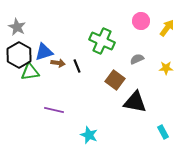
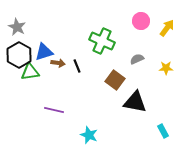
cyan rectangle: moved 1 px up
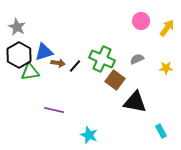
green cross: moved 18 px down
black line: moved 2 px left; rotated 64 degrees clockwise
cyan rectangle: moved 2 px left
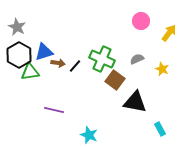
yellow arrow: moved 2 px right, 5 px down
yellow star: moved 4 px left, 1 px down; rotated 24 degrees clockwise
cyan rectangle: moved 1 px left, 2 px up
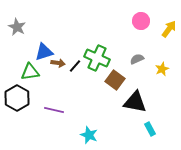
yellow arrow: moved 4 px up
black hexagon: moved 2 px left, 43 px down
green cross: moved 5 px left, 1 px up
yellow star: rotated 24 degrees clockwise
cyan rectangle: moved 10 px left
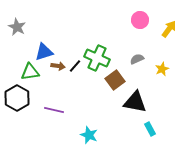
pink circle: moved 1 px left, 1 px up
brown arrow: moved 3 px down
brown square: rotated 18 degrees clockwise
